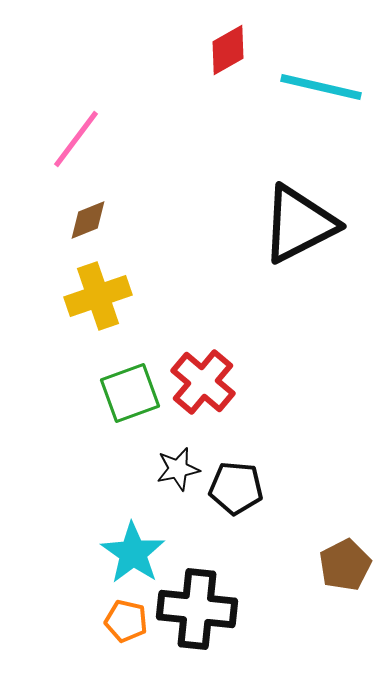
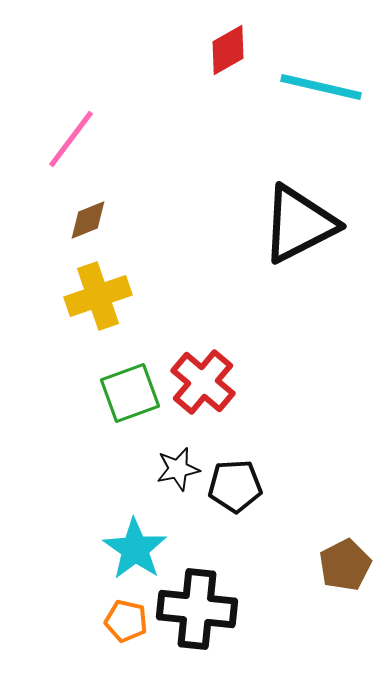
pink line: moved 5 px left
black pentagon: moved 1 px left, 2 px up; rotated 8 degrees counterclockwise
cyan star: moved 2 px right, 4 px up
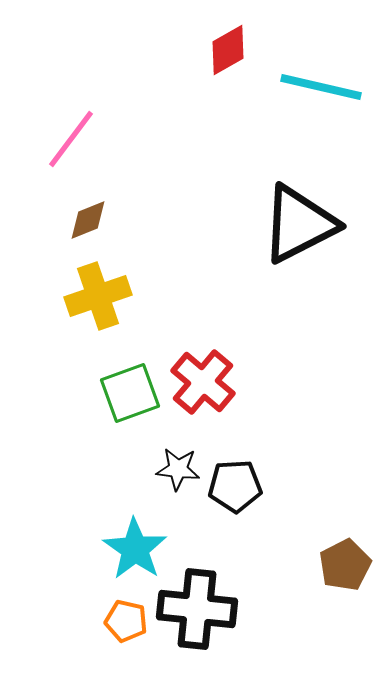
black star: rotated 18 degrees clockwise
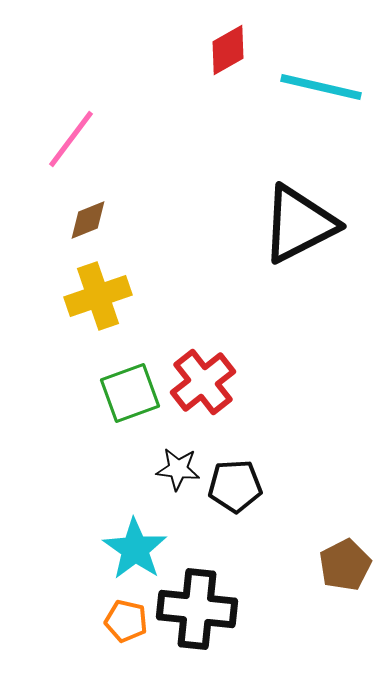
red cross: rotated 12 degrees clockwise
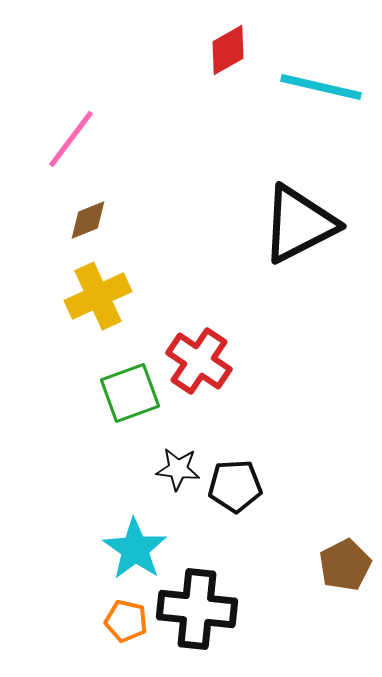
yellow cross: rotated 6 degrees counterclockwise
red cross: moved 4 px left, 21 px up; rotated 18 degrees counterclockwise
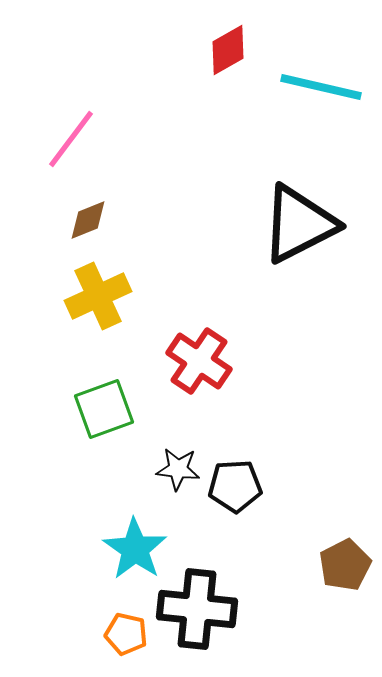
green square: moved 26 px left, 16 px down
orange pentagon: moved 13 px down
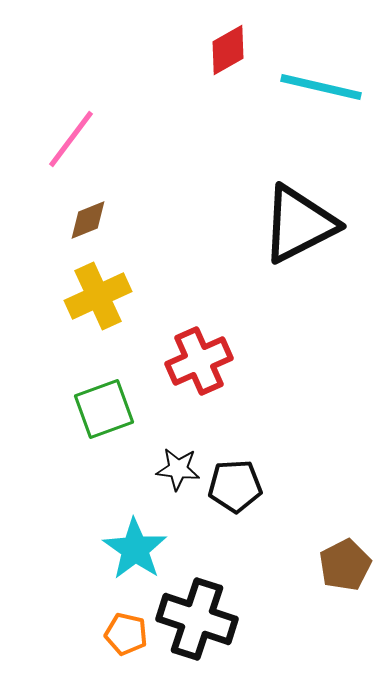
red cross: rotated 32 degrees clockwise
black cross: moved 10 px down; rotated 12 degrees clockwise
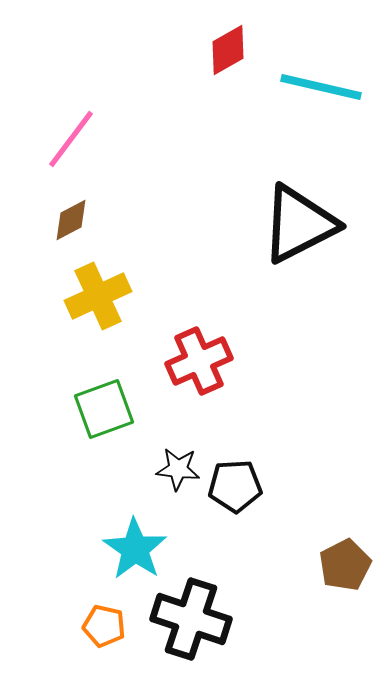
brown diamond: moved 17 px left; rotated 6 degrees counterclockwise
black cross: moved 6 px left
orange pentagon: moved 22 px left, 8 px up
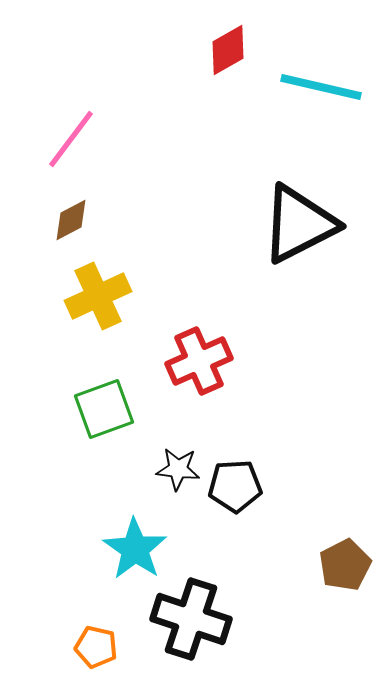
orange pentagon: moved 8 px left, 21 px down
